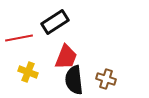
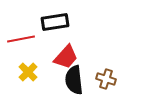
black rectangle: rotated 24 degrees clockwise
red line: moved 2 px right, 1 px down
red trapezoid: rotated 20 degrees clockwise
yellow cross: rotated 24 degrees clockwise
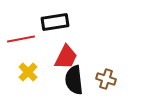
red trapezoid: rotated 16 degrees counterclockwise
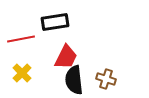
yellow cross: moved 6 px left, 1 px down
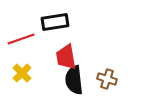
red line: rotated 8 degrees counterclockwise
red trapezoid: rotated 144 degrees clockwise
brown cross: moved 1 px right
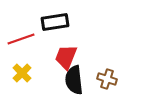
red trapezoid: rotated 32 degrees clockwise
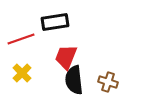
brown cross: moved 1 px right, 3 px down
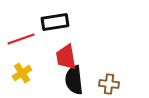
red trapezoid: rotated 32 degrees counterclockwise
yellow cross: rotated 12 degrees clockwise
brown cross: moved 1 px right, 2 px down; rotated 12 degrees counterclockwise
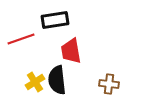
black rectangle: moved 2 px up
red trapezoid: moved 5 px right, 6 px up
yellow cross: moved 13 px right, 9 px down
black semicircle: moved 17 px left
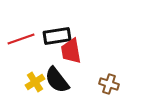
black rectangle: moved 2 px right, 16 px down
black semicircle: rotated 32 degrees counterclockwise
brown cross: rotated 12 degrees clockwise
